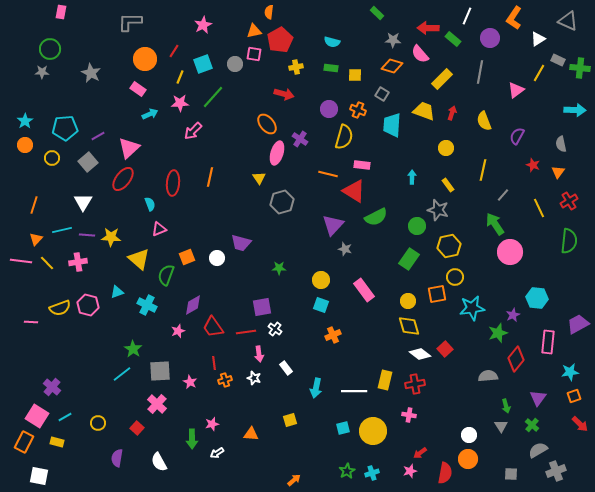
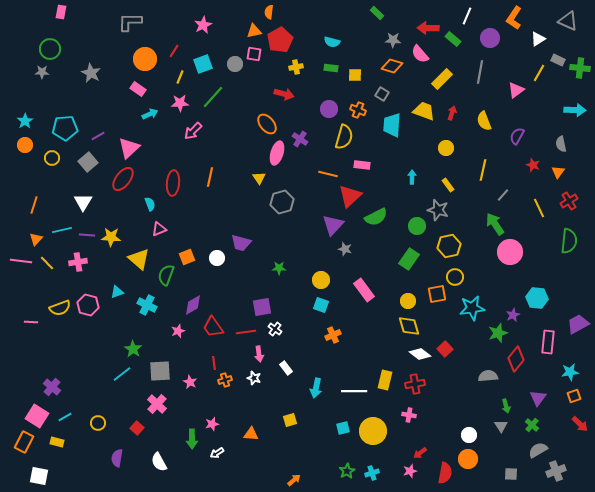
red triangle at (354, 191): moved 4 px left, 5 px down; rotated 45 degrees clockwise
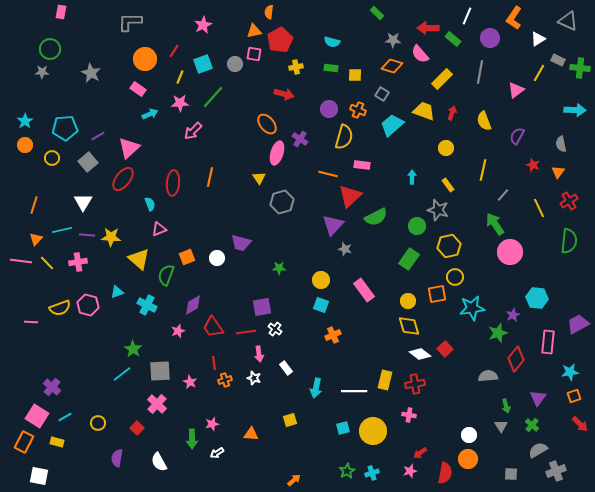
cyan trapezoid at (392, 125): rotated 45 degrees clockwise
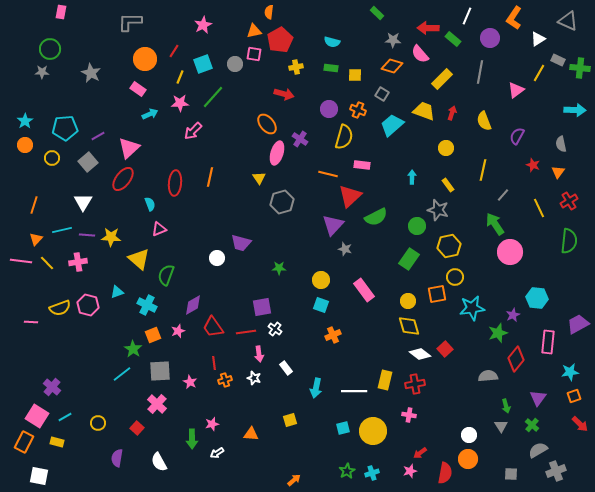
red ellipse at (173, 183): moved 2 px right
orange square at (187, 257): moved 34 px left, 78 px down
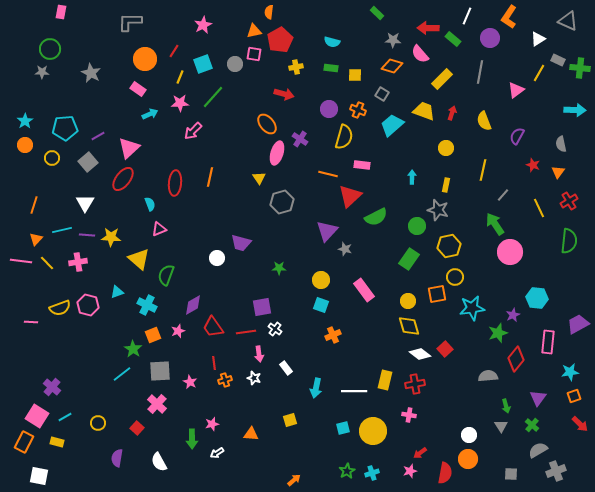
orange L-shape at (514, 18): moved 5 px left, 1 px up
yellow rectangle at (448, 185): moved 2 px left; rotated 48 degrees clockwise
white triangle at (83, 202): moved 2 px right, 1 px down
purple triangle at (333, 225): moved 6 px left, 6 px down
